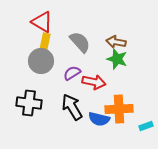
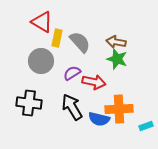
yellow rectangle: moved 12 px right, 4 px up
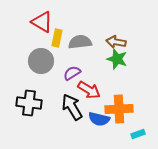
gray semicircle: rotated 55 degrees counterclockwise
red arrow: moved 5 px left, 8 px down; rotated 20 degrees clockwise
cyan rectangle: moved 8 px left, 8 px down
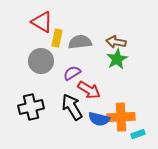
green star: rotated 25 degrees clockwise
black cross: moved 2 px right, 4 px down; rotated 20 degrees counterclockwise
orange cross: moved 2 px right, 8 px down
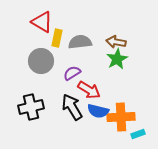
blue semicircle: moved 1 px left, 8 px up
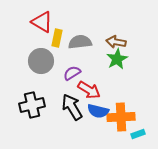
black cross: moved 1 px right, 2 px up
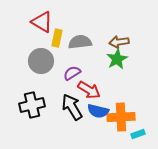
brown arrow: moved 3 px right; rotated 18 degrees counterclockwise
